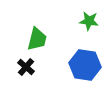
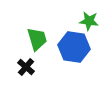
green trapezoid: rotated 30 degrees counterclockwise
blue hexagon: moved 11 px left, 18 px up
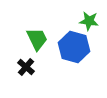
green trapezoid: rotated 10 degrees counterclockwise
blue hexagon: rotated 8 degrees clockwise
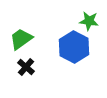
green trapezoid: moved 16 px left; rotated 100 degrees counterclockwise
blue hexagon: rotated 12 degrees clockwise
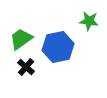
blue hexagon: moved 16 px left; rotated 20 degrees clockwise
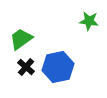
blue hexagon: moved 20 px down
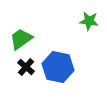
blue hexagon: rotated 24 degrees clockwise
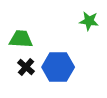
green trapezoid: rotated 40 degrees clockwise
blue hexagon: rotated 12 degrees counterclockwise
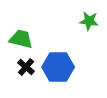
green trapezoid: rotated 10 degrees clockwise
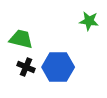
black cross: rotated 18 degrees counterclockwise
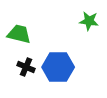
green trapezoid: moved 2 px left, 5 px up
